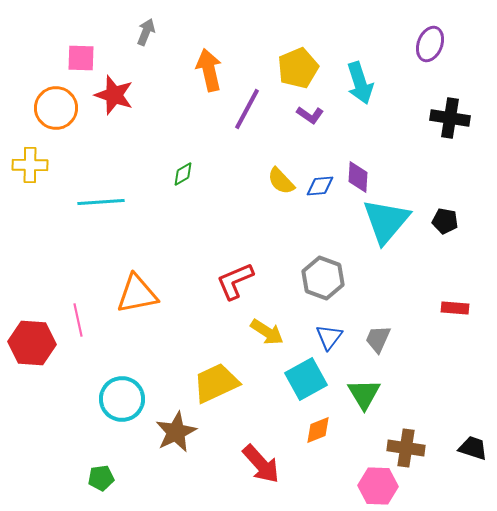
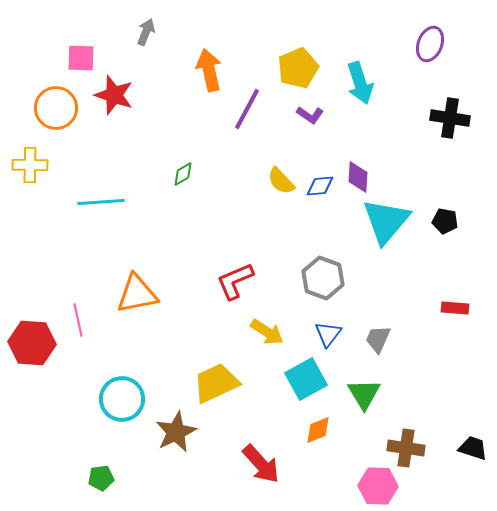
blue triangle: moved 1 px left, 3 px up
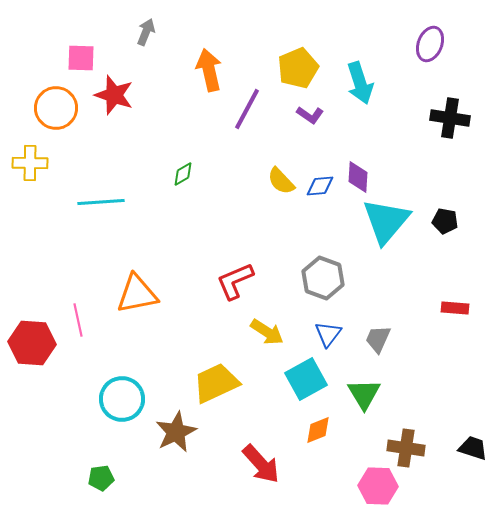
yellow cross: moved 2 px up
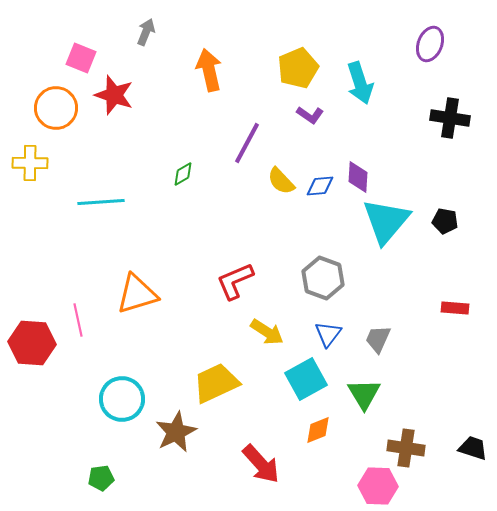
pink square: rotated 20 degrees clockwise
purple line: moved 34 px down
orange triangle: rotated 6 degrees counterclockwise
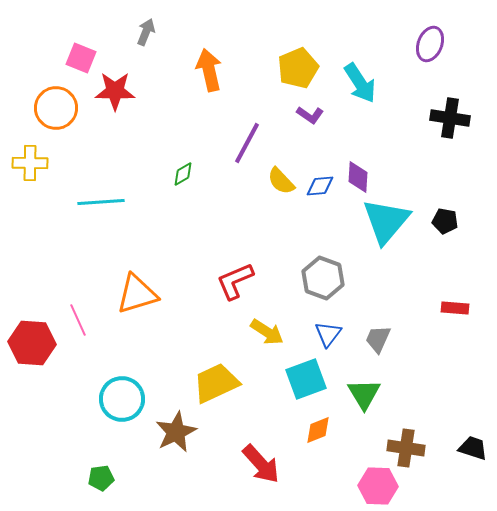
cyan arrow: rotated 15 degrees counterclockwise
red star: moved 1 px right, 4 px up; rotated 18 degrees counterclockwise
pink line: rotated 12 degrees counterclockwise
cyan square: rotated 9 degrees clockwise
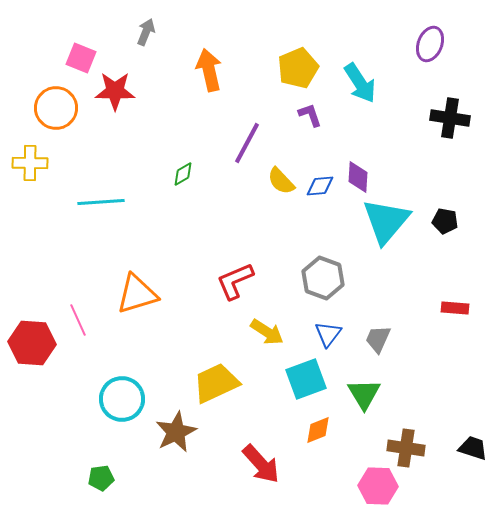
purple L-shape: rotated 144 degrees counterclockwise
